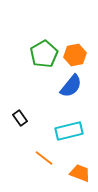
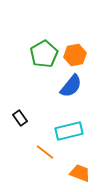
orange line: moved 1 px right, 6 px up
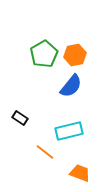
black rectangle: rotated 21 degrees counterclockwise
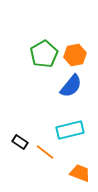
black rectangle: moved 24 px down
cyan rectangle: moved 1 px right, 1 px up
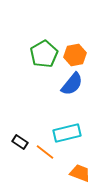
blue semicircle: moved 1 px right, 2 px up
cyan rectangle: moved 3 px left, 3 px down
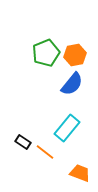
green pentagon: moved 2 px right, 1 px up; rotated 8 degrees clockwise
cyan rectangle: moved 5 px up; rotated 36 degrees counterclockwise
black rectangle: moved 3 px right
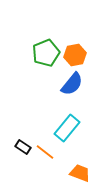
black rectangle: moved 5 px down
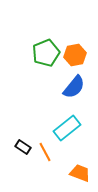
blue semicircle: moved 2 px right, 3 px down
cyan rectangle: rotated 12 degrees clockwise
orange line: rotated 24 degrees clockwise
